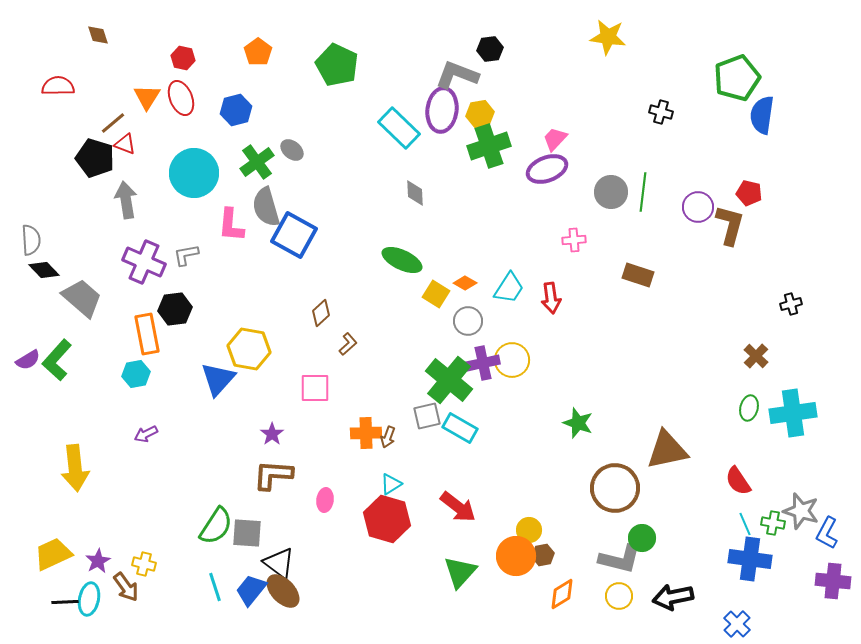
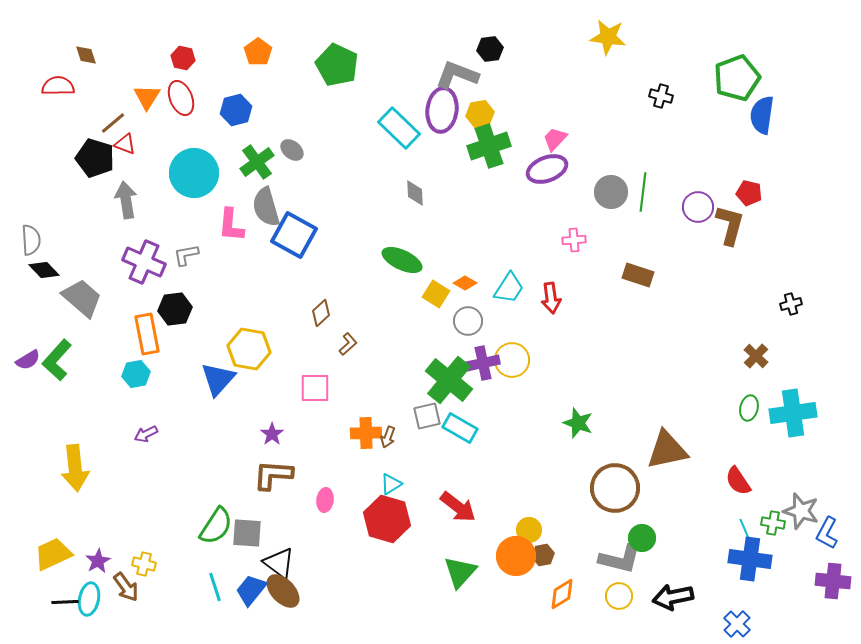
brown diamond at (98, 35): moved 12 px left, 20 px down
black cross at (661, 112): moved 16 px up
cyan line at (745, 524): moved 6 px down
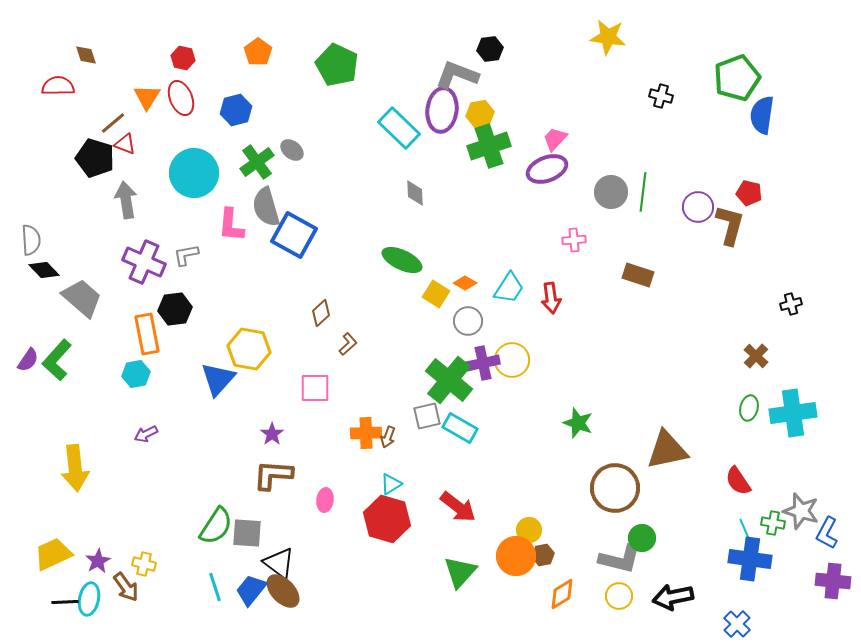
purple semicircle at (28, 360): rotated 25 degrees counterclockwise
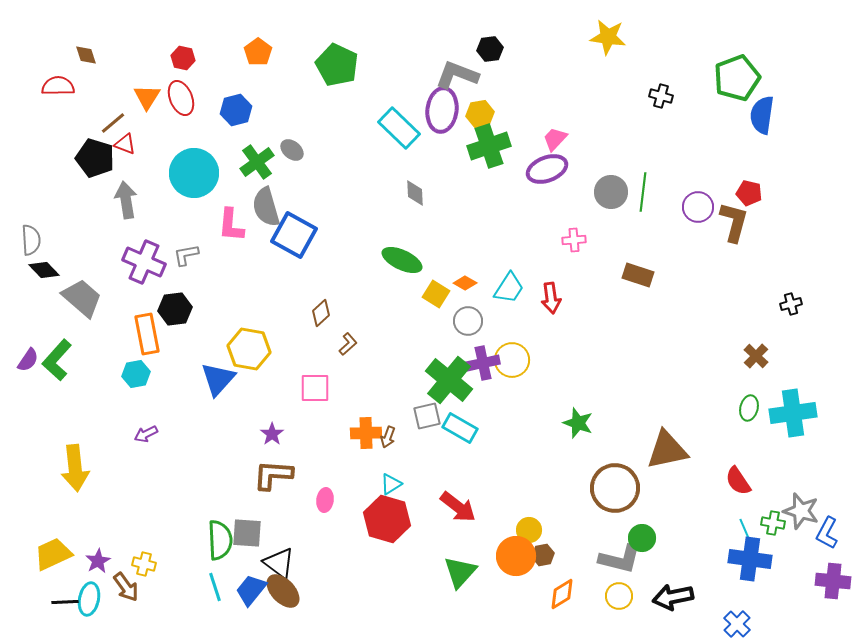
brown L-shape at (730, 225): moved 4 px right, 3 px up
green semicircle at (216, 526): moved 4 px right, 14 px down; rotated 36 degrees counterclockwise
